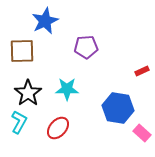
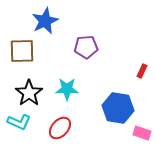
red rectangle: rotated 40 degrees counterclockwise
black star: moved 1 px right
cyan L-shape: rotated 85 degrees clockwise
red ellipse: moved 2 px right
pink rectangle: rotated 24 degrees counterclockwise
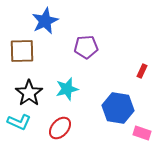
cyan star: rotated 15 degrees counterclockwise
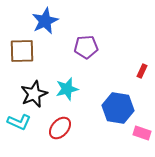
black star: moved 5 px right, 1 px down; rotated 12 degrees clockwise
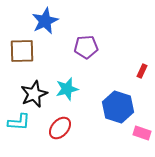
blue hexagon: moved 1 px up; rotated 8 degrees clockwise
cyan L-shape: rotated 20 degrees counterclockwise
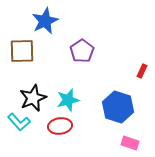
purple pentagon: moved 4 px left, 4 px down; rotated 30 degrees counterclockwise
cyan star: moved 1 px right, 11 px down
black star: moved 1 px left, 4 px down
cyan L-shape: rotated 45 degrees clockwise
red ellipse: moved 2 px up; rotated 40 degrees clockwise
pink rectangle: moved 12 px left, 10 px down
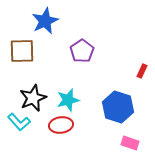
red ellipse: moved 1 px right, 1 px up
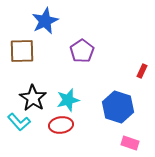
black star: rotated 16 degrees counterclockwise
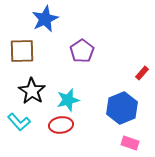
blue star: moved 2 px up
red rectangle: moved 2 px down; rotated 16 degrees clockwise
black star: moved 1 px left, 7 px up
blue hexagon: moved 4 px right, 1 px down; rotated 20 degrees clockwise
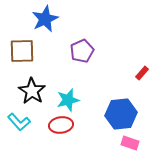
purple pentagon: rotated 10 degrees clockwise
blue hexagon: moved 1 px left, 6 px down; rotated 16 degrees clockwise
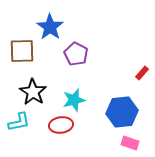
blue star: moved 5 px right, 8 px down; rotated 12 degrees counterclockwise
purple pentagon: moved 6 px left, 3 px down; rotated 20 degrees counterclockwise
black star: moved 1 px right, 1 px down
cyan star: moved 6 px right
blue hexagon: moved 1 px right, 2 px up
cyan L-shape: rotated 60 degrees counterclockwise
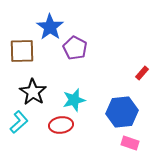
purple pentagon: moved 1 px left, 6 px up
cyan L-shape: rotated 30 degrees counterclockwise
